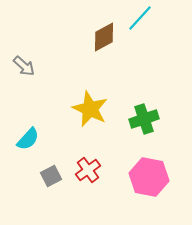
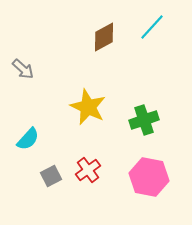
cyan line: moved 12 px right, 9 px down
gray arrow: moved 1 px left, 3 px down
yellow star: moved 2 px left, 2 px up
green cross: moved 1 px down
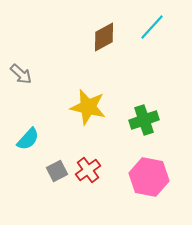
gray arrow: moved 2 px left, 5 px down
yellow star: rotated 12 degrees counterclockwise
gray square: moved 6 px right, 5 px up
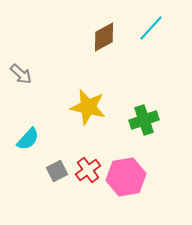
cyan line: moved 1 px left, 1 px down
pink hexagon: moved 23 px left; rotated 21 degrees counterclockwise
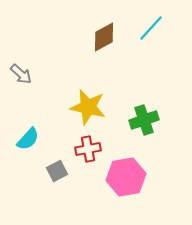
red cross: moved 21 px up; rotated 25 degrees clockwise
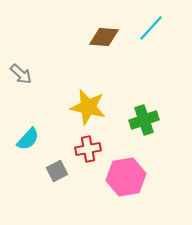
brown diamond: rotated 32 degrees clockwise
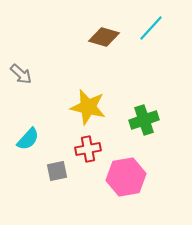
brown diamond: rotated 12 degrees clockwise
gray square: rotated 15 degrees clockwise
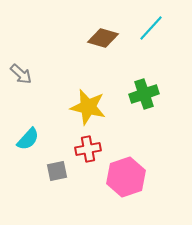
brown diamond: moved 1 px left, 1 px down
green cross: moved 26 px up
pink hexagon: rotated 9 degrees counterclockwise
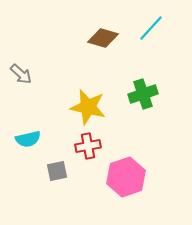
green cross: moved 1 px left
cyan semicircle: rotated 35 degrees clockwise
red cross: moved 3 px up
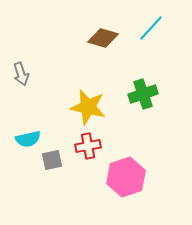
gray arrow: rotated 30 degrees clockwise
gray square: moved 5 px left, 11 px up
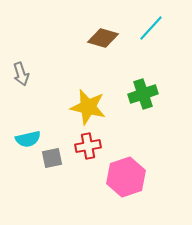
gray square: moved 2 px up
